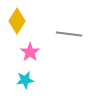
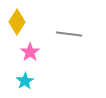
yellow diamond: moved 1 px down
cyan star: moved 1 px down; rotated 24 degrees counterclockwise
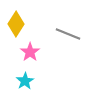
yellow diamond: moved 1 px left, 2 px down
gray line: moved 1 px left; rotated 15 degrees clockwise
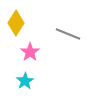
yellow diamond: moved 1 px up
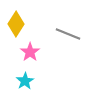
yellow diamond: moved 1 px down
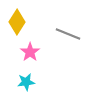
yellow diamond: moved 1 px right, 2 px up
cyan star: moved 1 px right, 1 px down; rotated 24 degrees clockwise
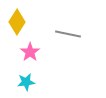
gray line: rotated 10 degrees counterclockwise
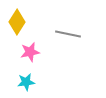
pink star: rotated 24 degrees clockwise
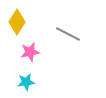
gray line: rotated 15 degrees clockwise
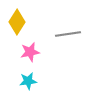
gray line: rotated 35 degrees counterclockwise
cyan star: moved 2 px right, 1 px up
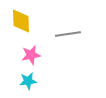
yellow diamond: moved 4 px right, 1 px up; rotated 35 degrees counterclockwise
pink star: moved 1 px right, 3 px down
